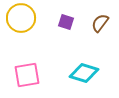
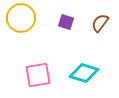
pink square: moved 11 px right
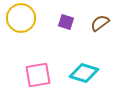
brown semicircle: rotated 18 degrees clockwise
